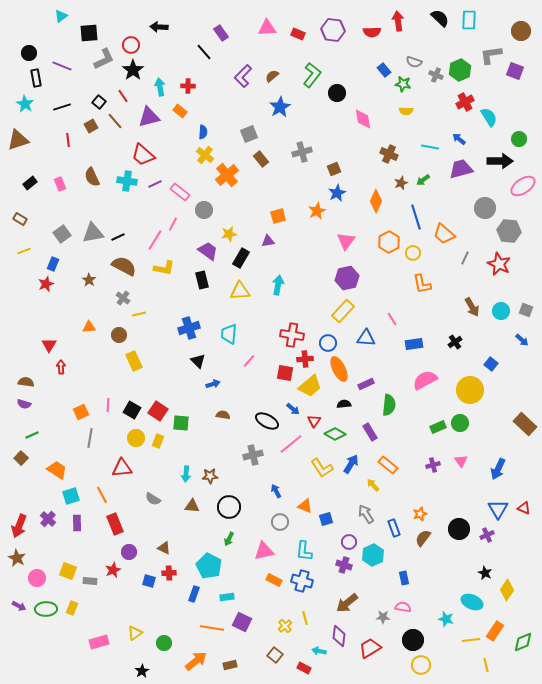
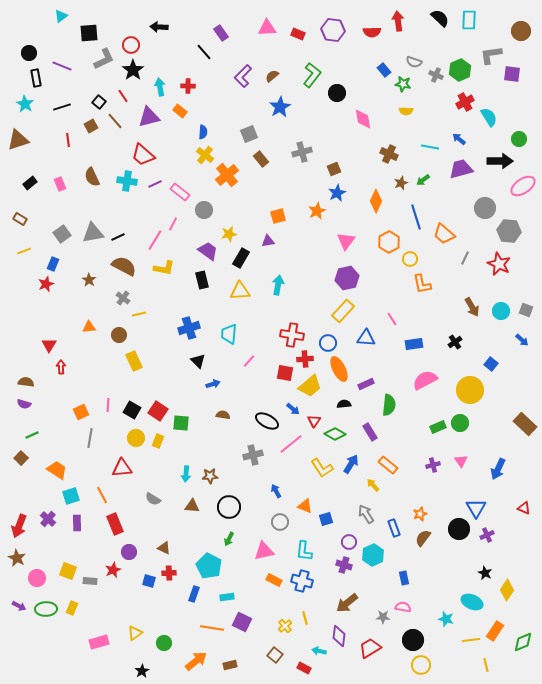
purple square at (515, 71): moved 3 px left, 3 px down; rotated 12 degrees counterclockwise
yellow circle at (413, 253): moved 3 px left, 6 px down
blue triangle at (498, 509): moved 22 px left, 1 px up
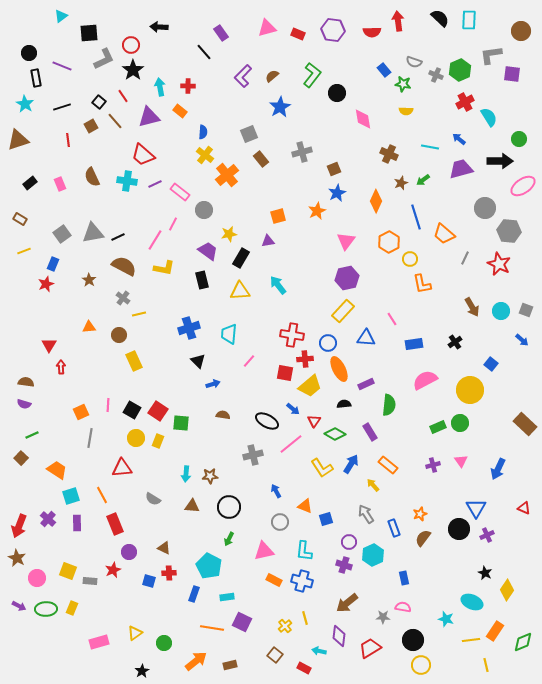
pink triangle at (267, 28): rotated 12 degrees counterclockwise
cyan arrow at (278, 285): rotated 48 degrees counterclockwise
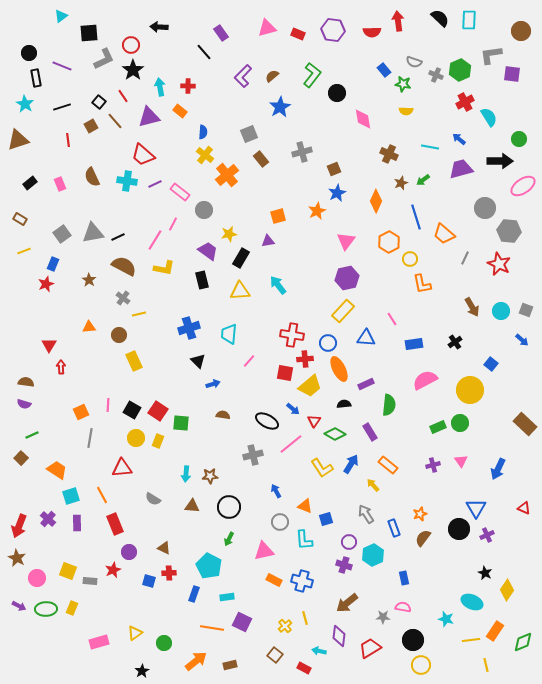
cyan L-shape at (304, 551): moved 11 px up; rotated 10 degrees counterclockwise
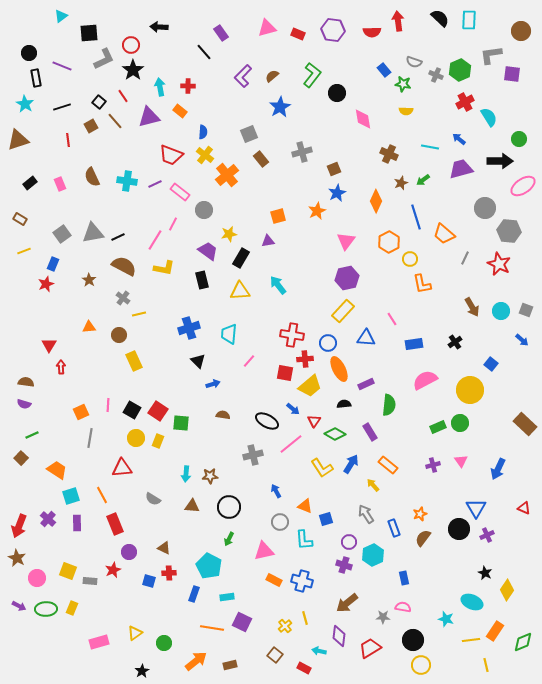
red trapezoid at (143, 155): moved 28 px right; rotated 20 degrees counterclockwise
